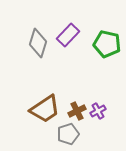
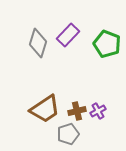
green pentagon: rotated 8 degrees clockwise
brown cross: rotated 12 degrees clockwise
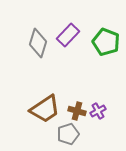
green pentagon: moved 1 px left, 2 px up
brown cross: rotated 30 degrees clockwise
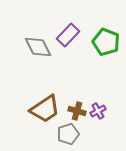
gray diamond: moved 4 px down; rotated 44 degrees counterclockwise
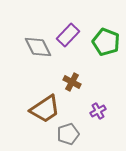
brown cross: moved 5 px left, 29 px up; rotated 12 degrees clockwise
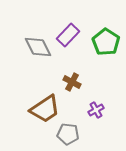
green pentagon: rotated 12 degrees clockwise
purple cross: moved 2 px left, 1 px up
gray pentagon: rotated 25 degrees clockwise
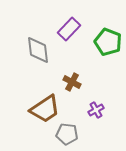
purple rectangle: moved 1 px right, 6 px up
green pentagon: moved 2 px right; rotated 12 degrees counterclockwise
gray diamond: moved 3 px down; rotated 20 degrees clockwise
gray pentagon: moved 1 px left
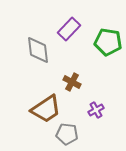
green pentagon: rotated 12 degrees counterclockwise
brown trapezoid: moved 1 px right
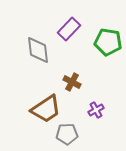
gray pentagon: rotated 10 degrees counterclockwise
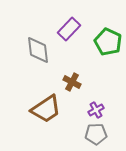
green pentagon: rotated 16 degrees clockwise
gray pentagon: moved 29 px right
